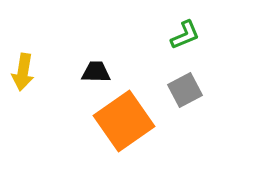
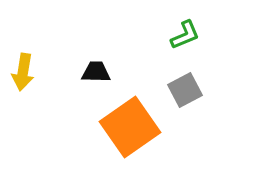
orange square: moved 6 px right, 6 px down
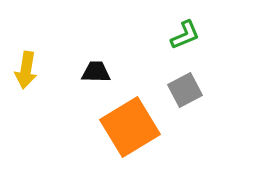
yellow arrow: moved 3 px right, 2 px up
orange square: rotated 4 degrees clockwise
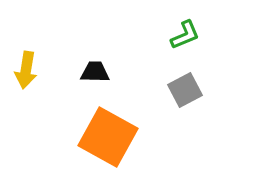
black trapezoid: moved 1 px left
orange square: moved 22 px left, 10 px down; rotated 30 degrees counterclockwise
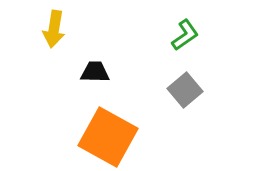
green L-shape: rotated 12 degrees counterclockwise
yellow arrow: moved 28 px right, 41 px up
gray square: rotated 12 degrees counterclockwise
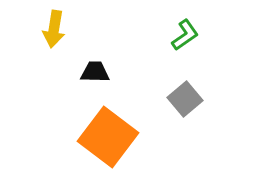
gray square: moved 9 px down
orange square: rotated 8 degrees clockwise
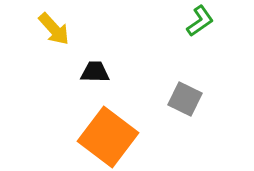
yellow arrow: rotated 51 degrees counterclockwise
green L-shape: moved 15 px right, 14 px up
gray square: rotated 24 degrees counterclockwise
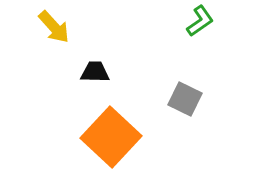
yellow arrow: moved 2 px up
orange square: moved 3 px right; rotated 6 degrees clockwise
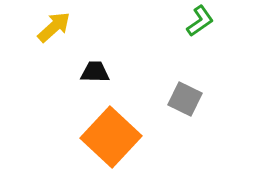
yellow arrow: rotated 90 degrees counterclockwise
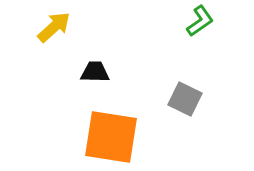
orange square: rotated 34 degrees counterclockwise
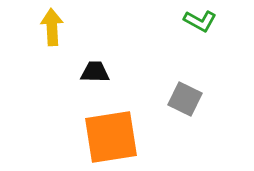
green L-shape: rotated 64 degrees clockwise
yellow arrow: moved 2 px left; rotated 51 degrees counterclockwise
orange square: rotated 18 degrees counterclockwise
